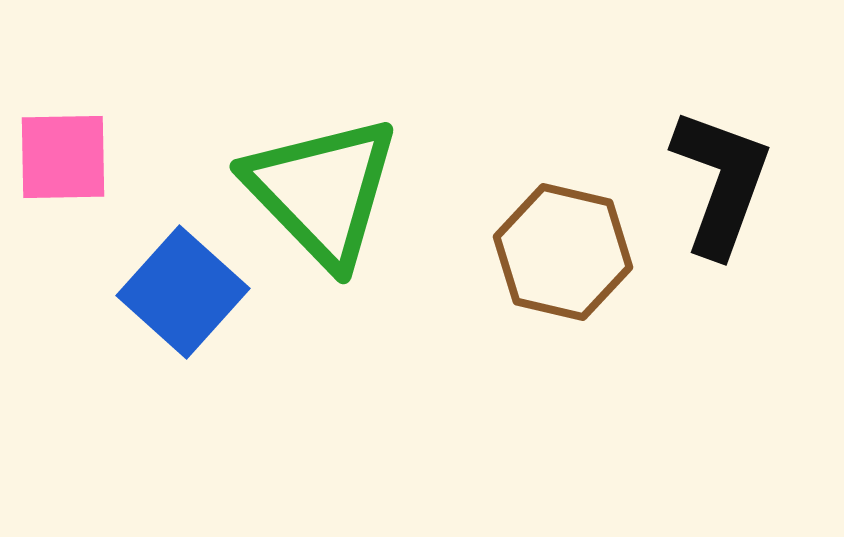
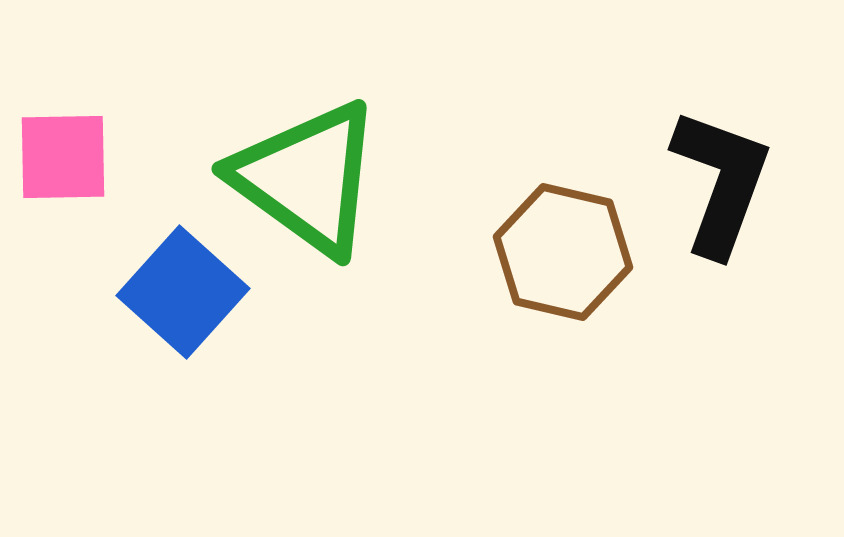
green triangle: moved 15 px left, 13 px up; rotated 10 degrees counterclockwise
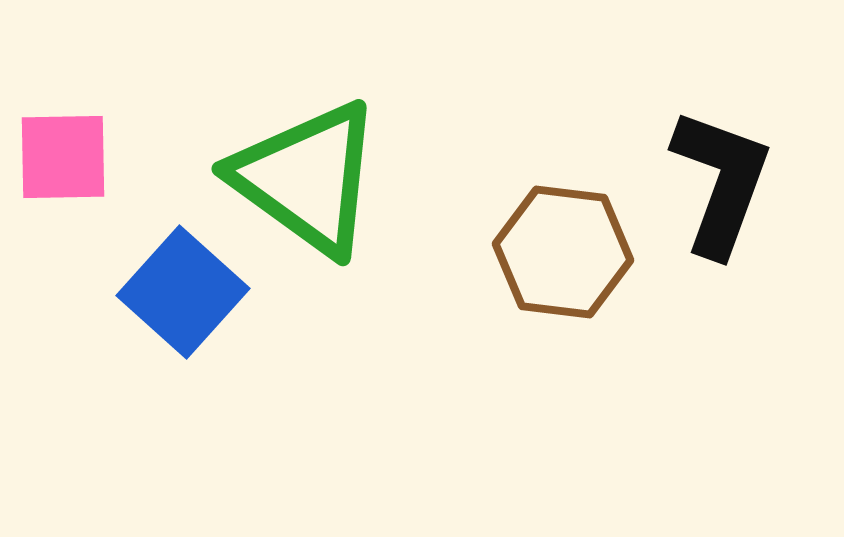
brown hexagon: rotated 6 degrees counterclockwise
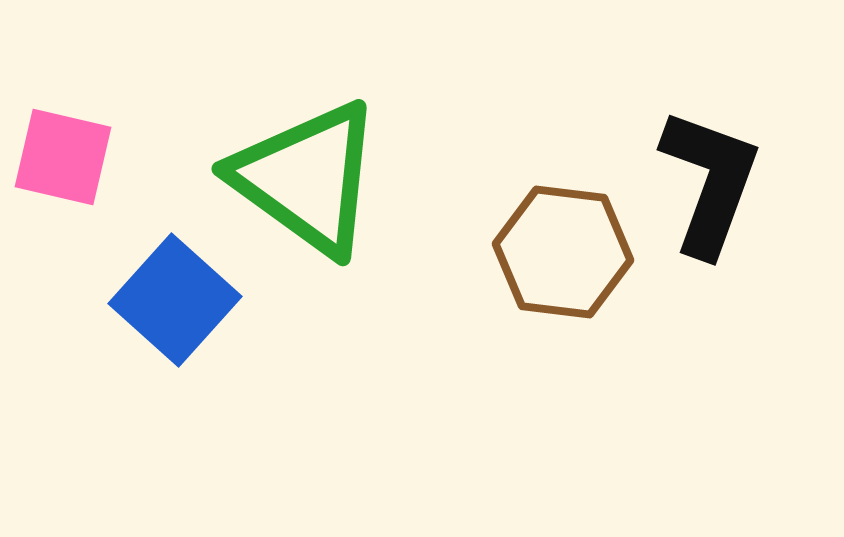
pink square: rotated 14 degrees clockwise
black L-shape: moved 11 px left
blue square: moved 8 px left, 8 px down
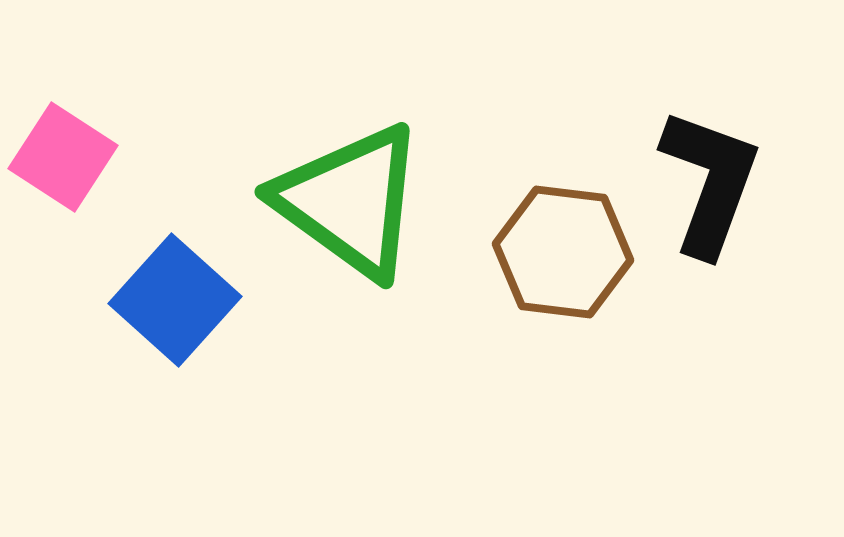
pink square: rotated 20 degrees clockwise
green triangle: moved 43 px right, 23 px down
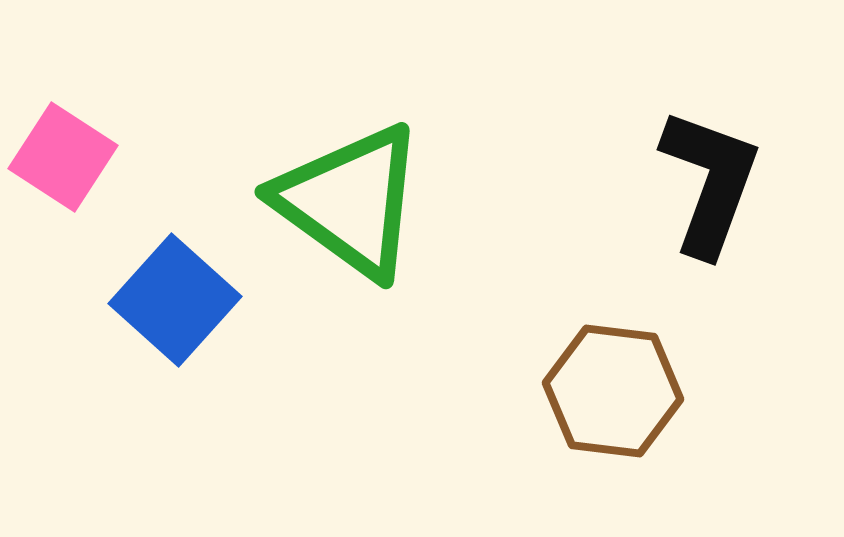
brown hexagon: moved 50 px right, 139 px down
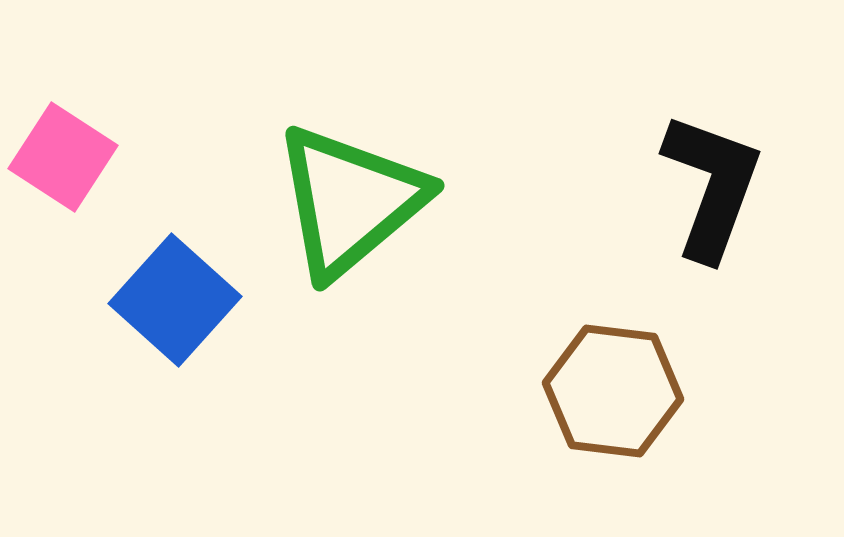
black L-shape: moved 2 px right, 4 px down
green triangle: rotated 44 degrees clockwise
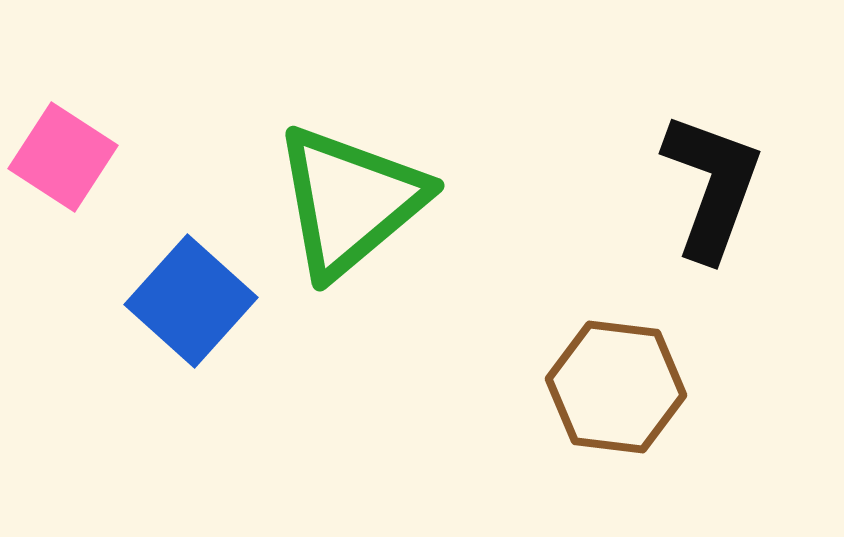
blue square: moved 16 px right, 1 px down
brown hexagon: moved 3 px right, 4 px up
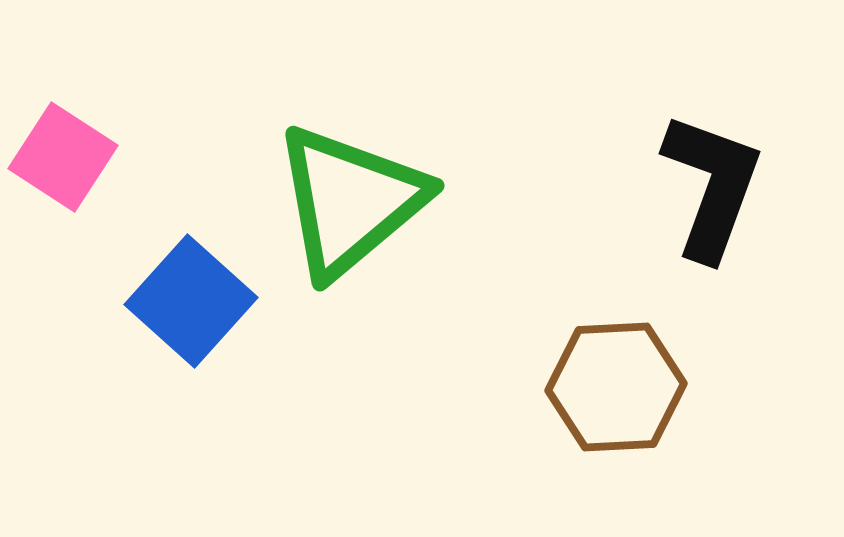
brown hexagon: rotated 10 degrees counterclockwise
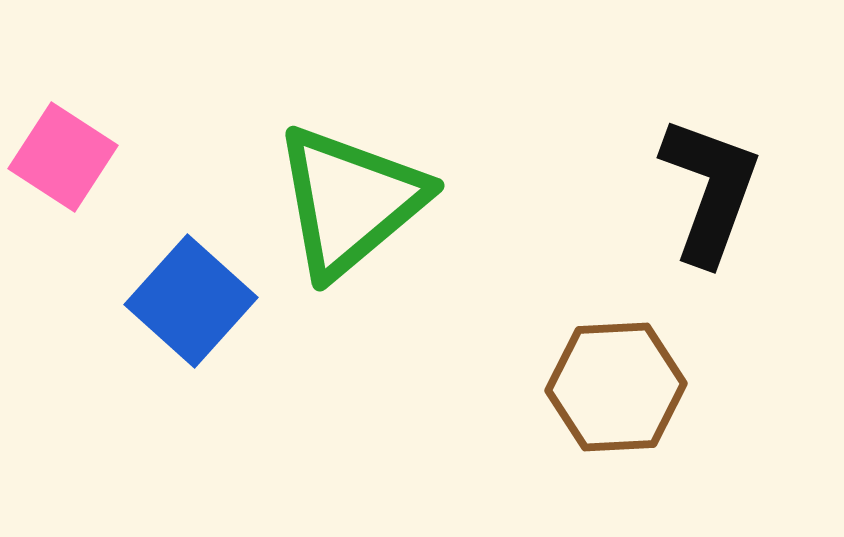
black L-shape: moved 2 px left, 4 px down
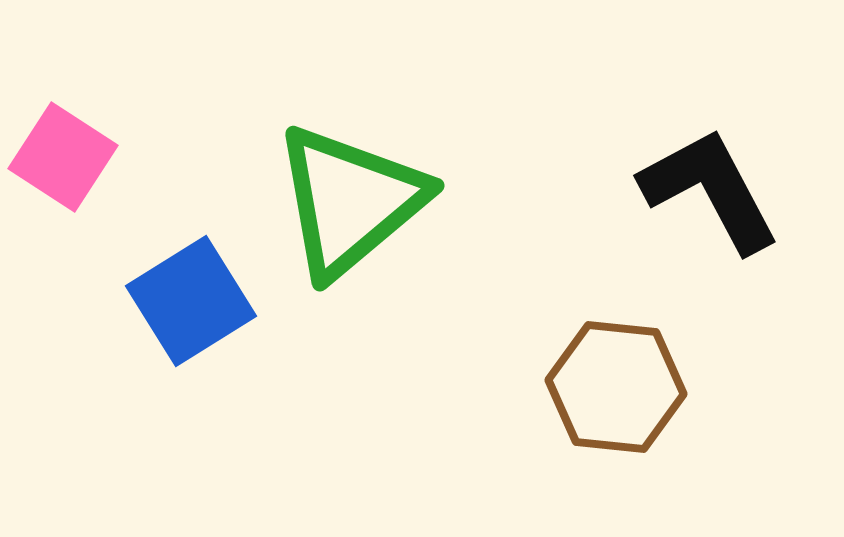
black L-shape: rotated 48 degrees counterclockwise
blue square: rotated 16 degrees clockwise
brown hexagon: rotated 9 degrees clockwise
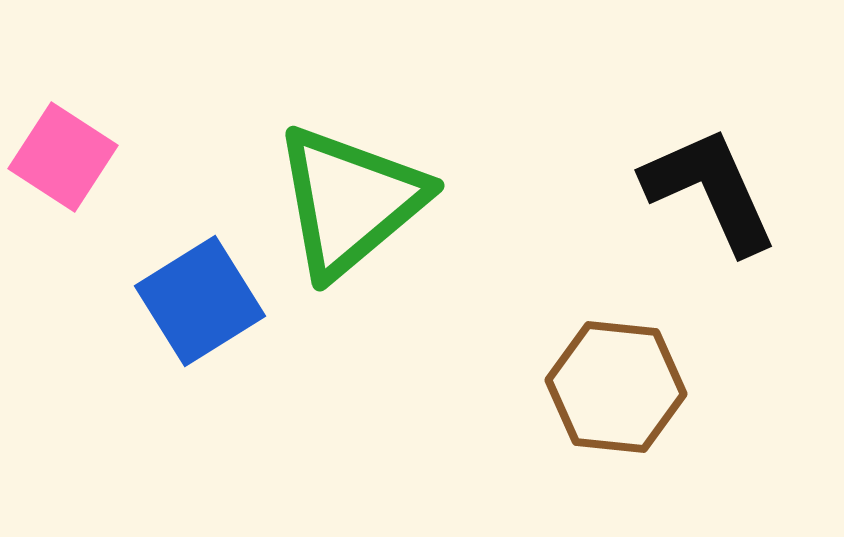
black L-shape: rotated 4 degrees clockwise
blue square: moved 9 px right
